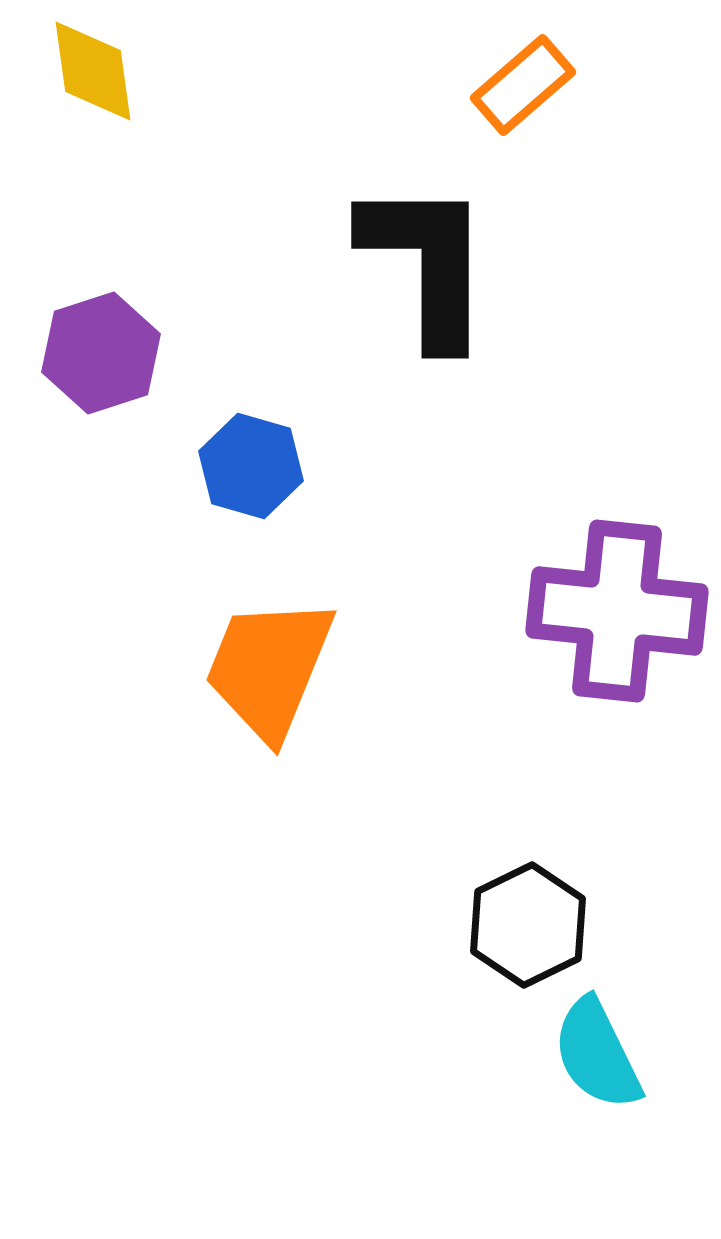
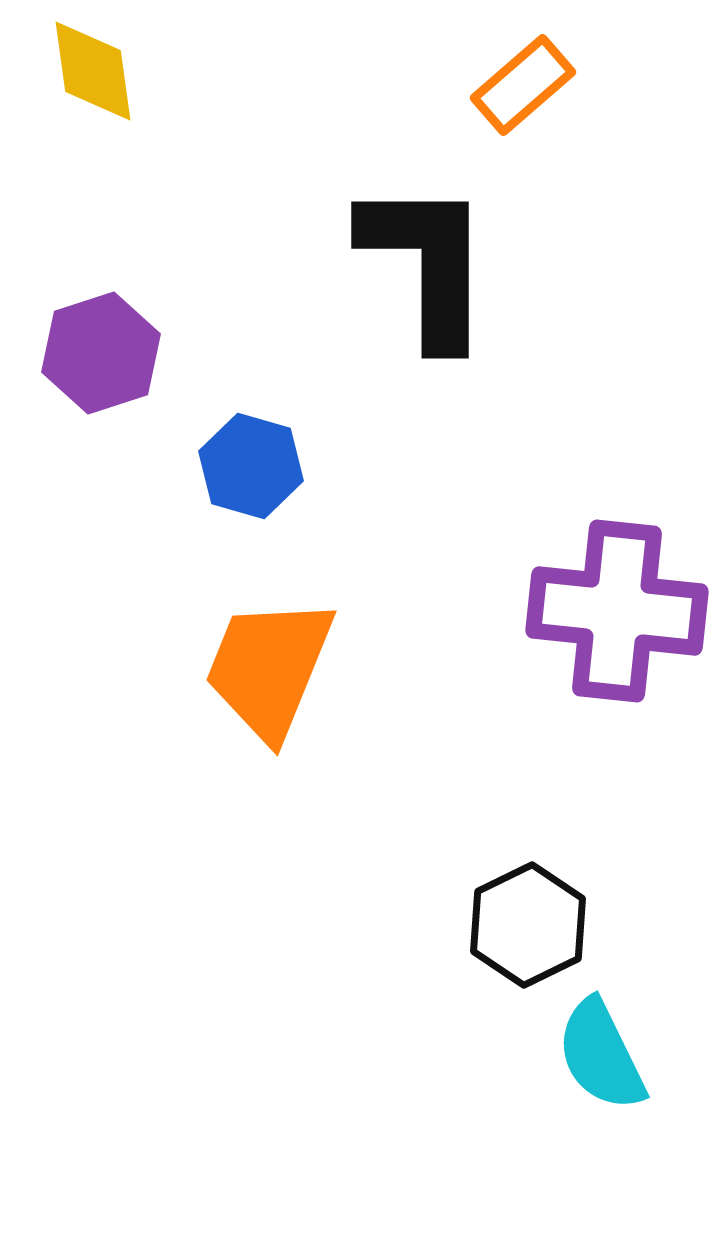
cyan semicircle: moved 4 px right, 1 px down
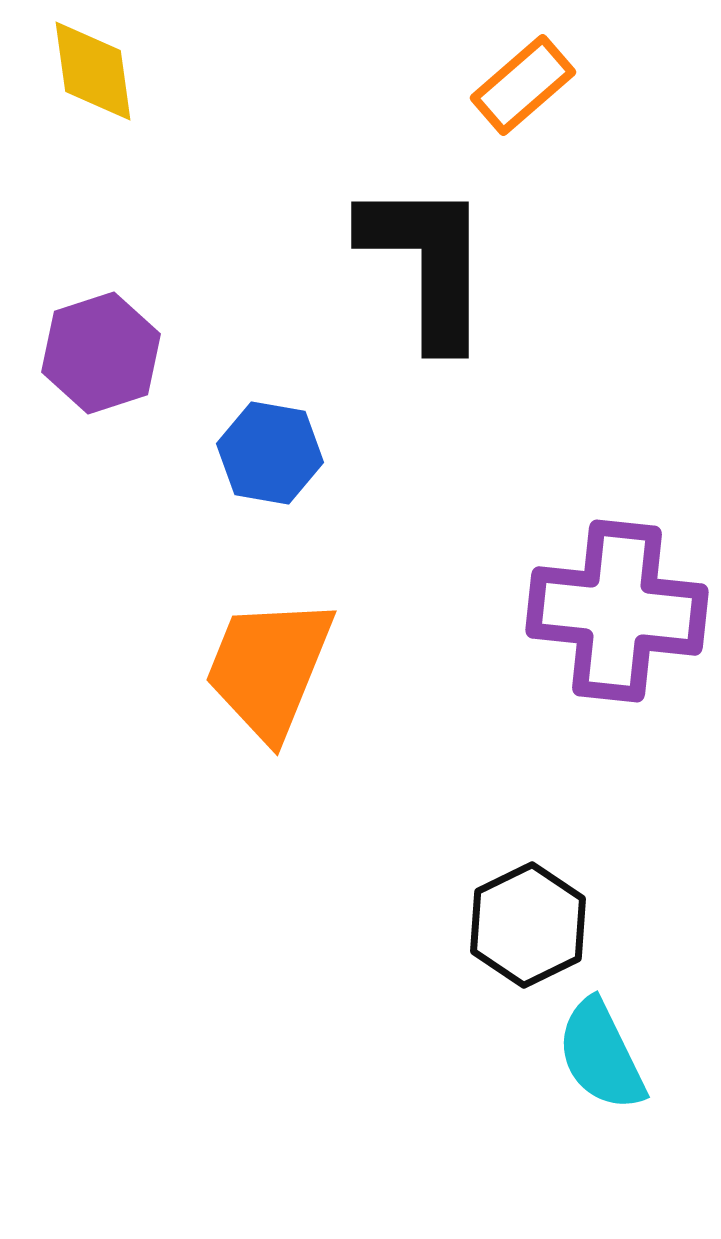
blue hexagon: moved 19 px right, 13 px up; rotated 6 degrees counterclockwise
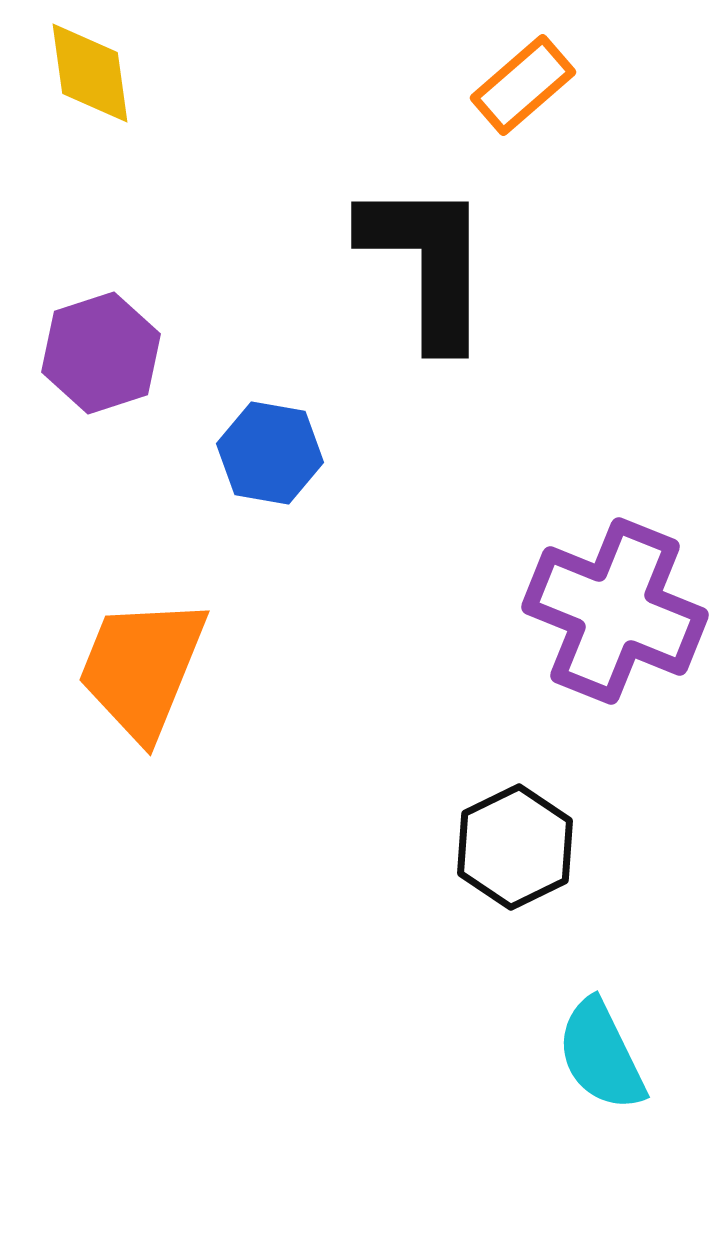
yellow diamond: moved 3 px left, 2 px down
purple cross: moved 2 px left; rotated 16 degrees clockwise
orange trapezoid: moved 127 px left
black hexagon: moved 13 px left, 78 px up
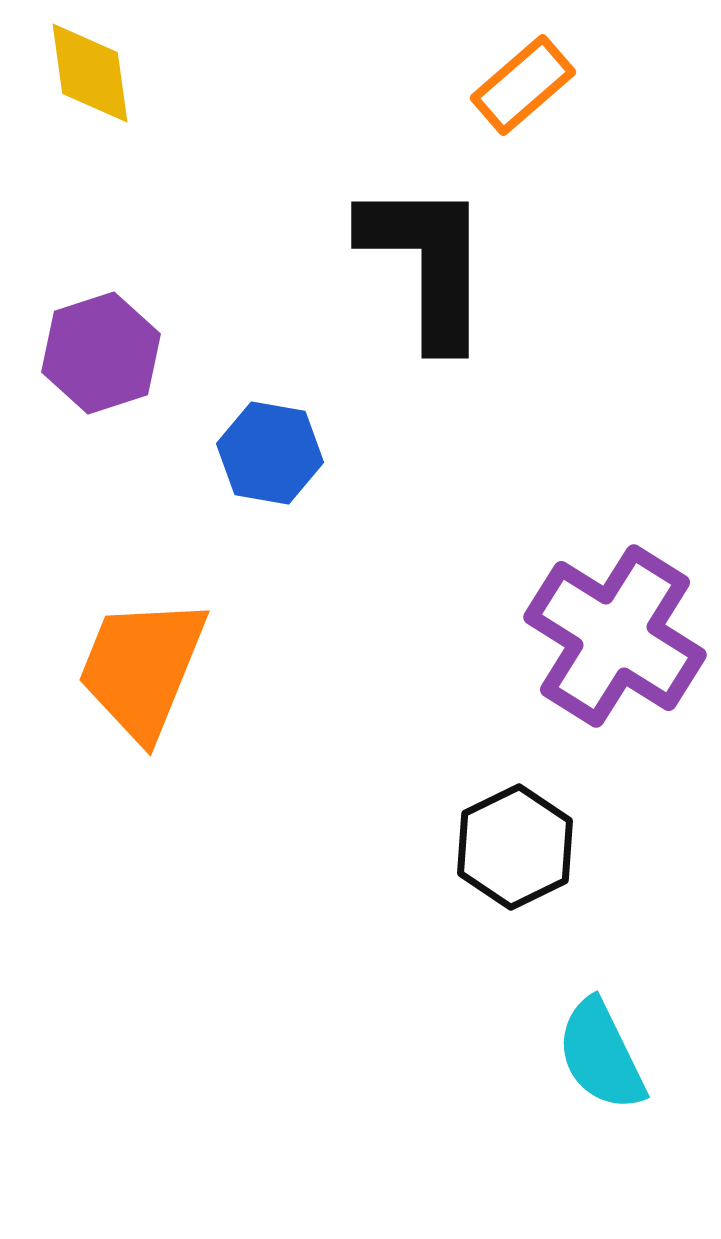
purple cross: moved 25 px down; rotated 10 degrees clockwise
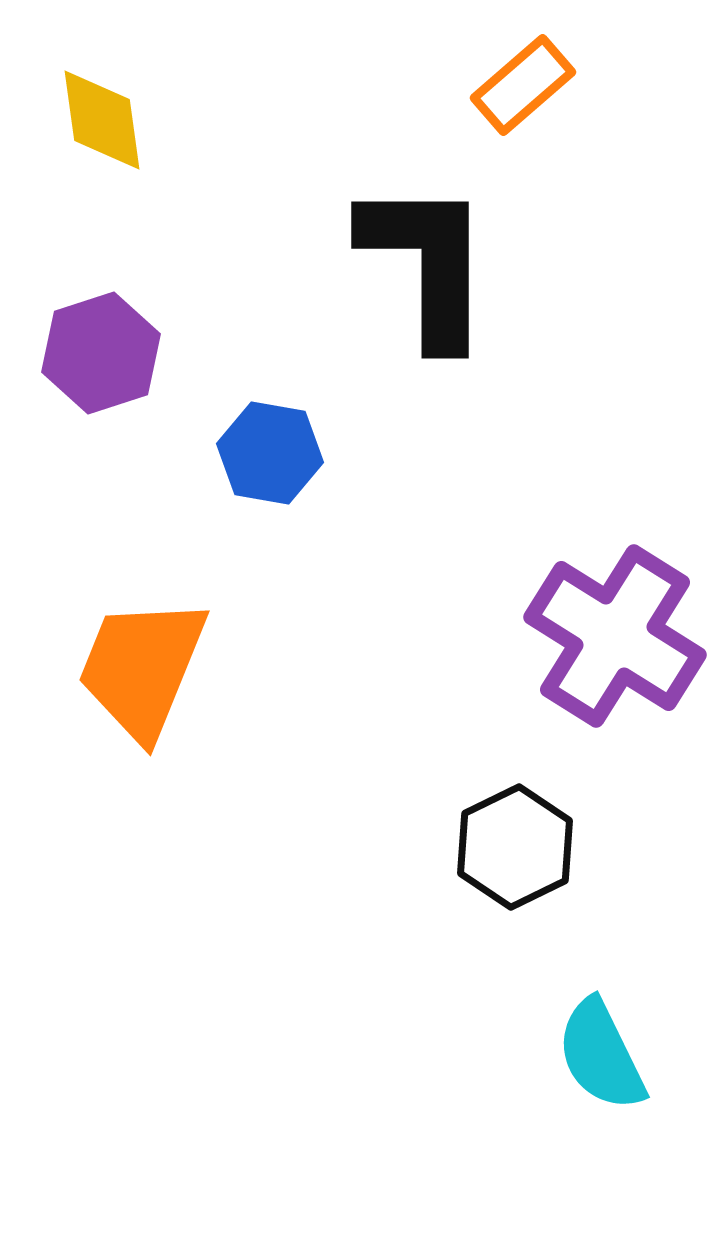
yellow diamond: moved 12 px right, 47 px down
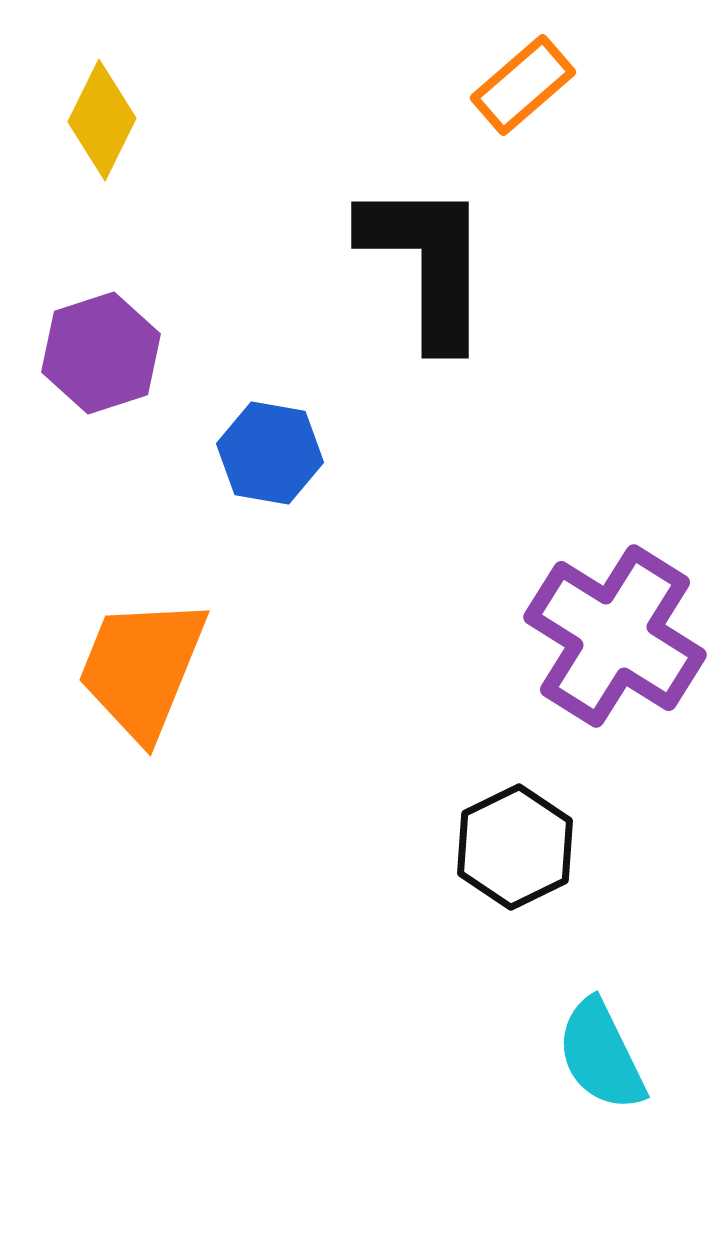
yellow diamond: rotated 34 degrees clockwise
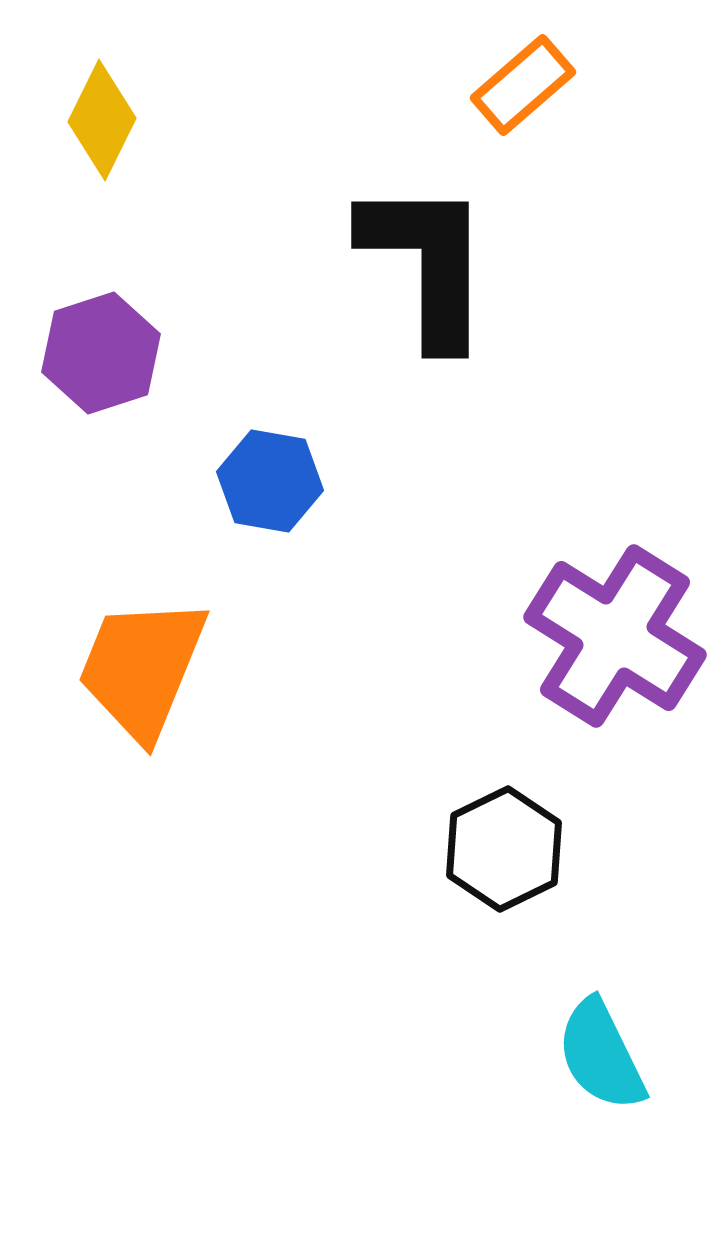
blue hexagon: moved 28 px down
black hexagon: moved 11 px left, 2 px down
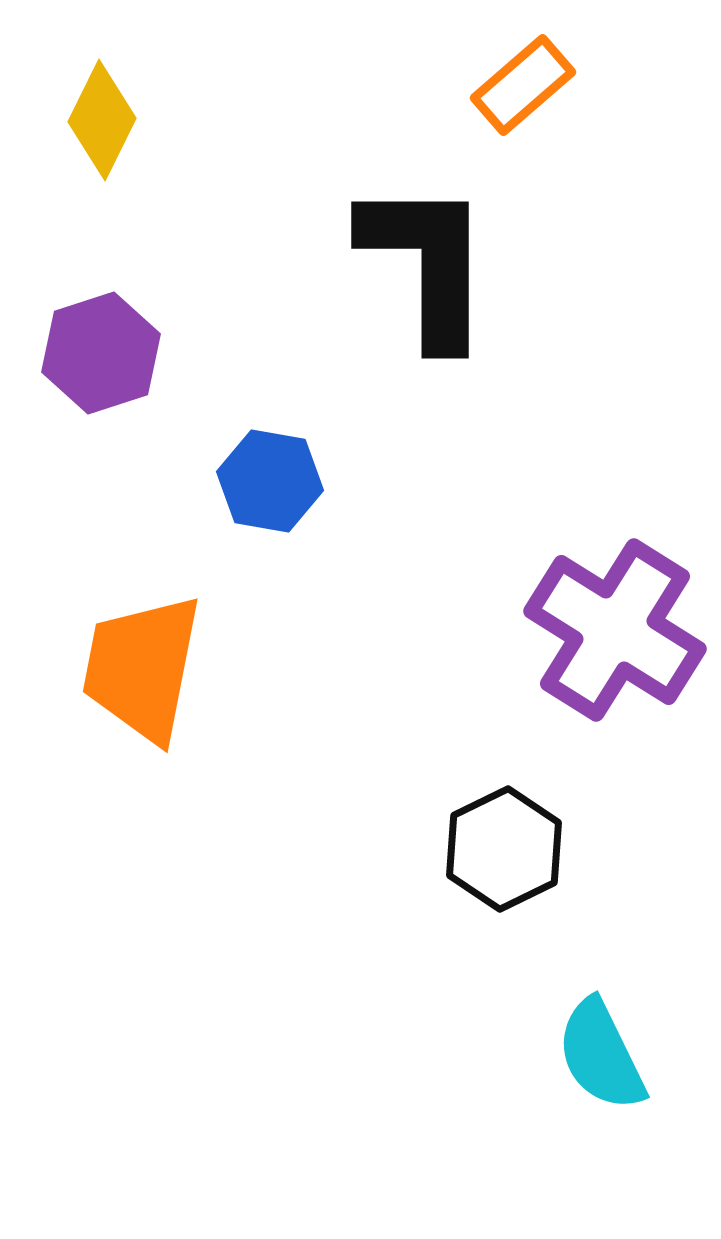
purple cross: moved 6 px up
orange trapezoid: rotated 11 degrees counterclockwise
